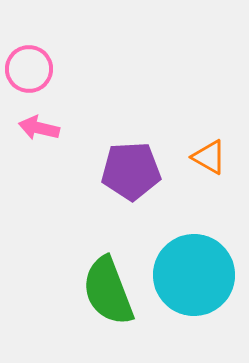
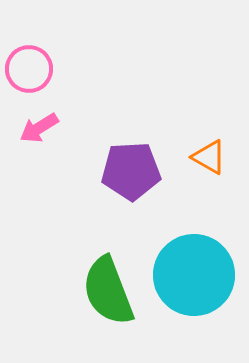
pink arrow: rotated 45 degrees counterclockwise
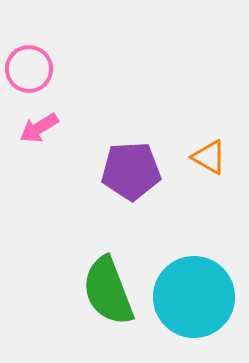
cyan circle: moved 22 px down
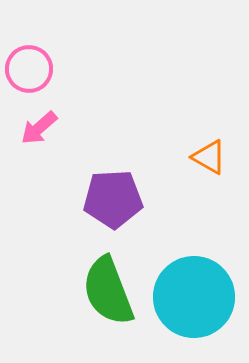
pink arrow: rotated 9 degrees counterclockwise
purple pentagon: moved 18 px left, 28 px down
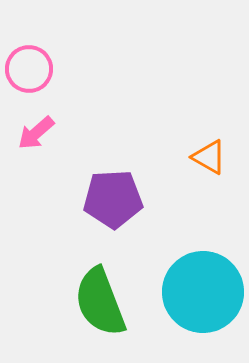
pink arrow: moved 3 px left, 5 px down
green semicircle: moved 8 px left, 11 px down
cyan circle: moved 9 px right, 5 px up
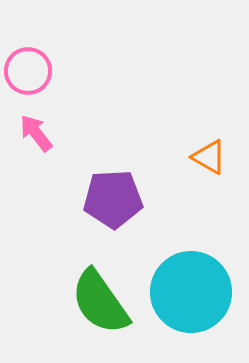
pink circle: moved 1 px left, 2 px down
pink arrow: rotated 93 degrees clockwise
cyan circle: moved 12 px left
green semicircle: rotated 14 degrees counterclockwise
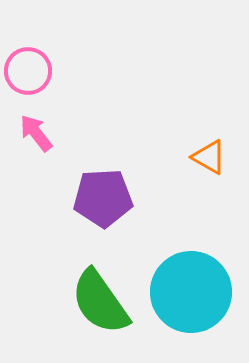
purple pentagon: moved 10 px left, 1 px up
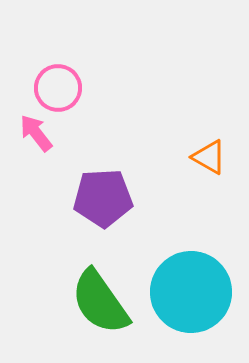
pink circle: moved 30 px right, 17 px down
